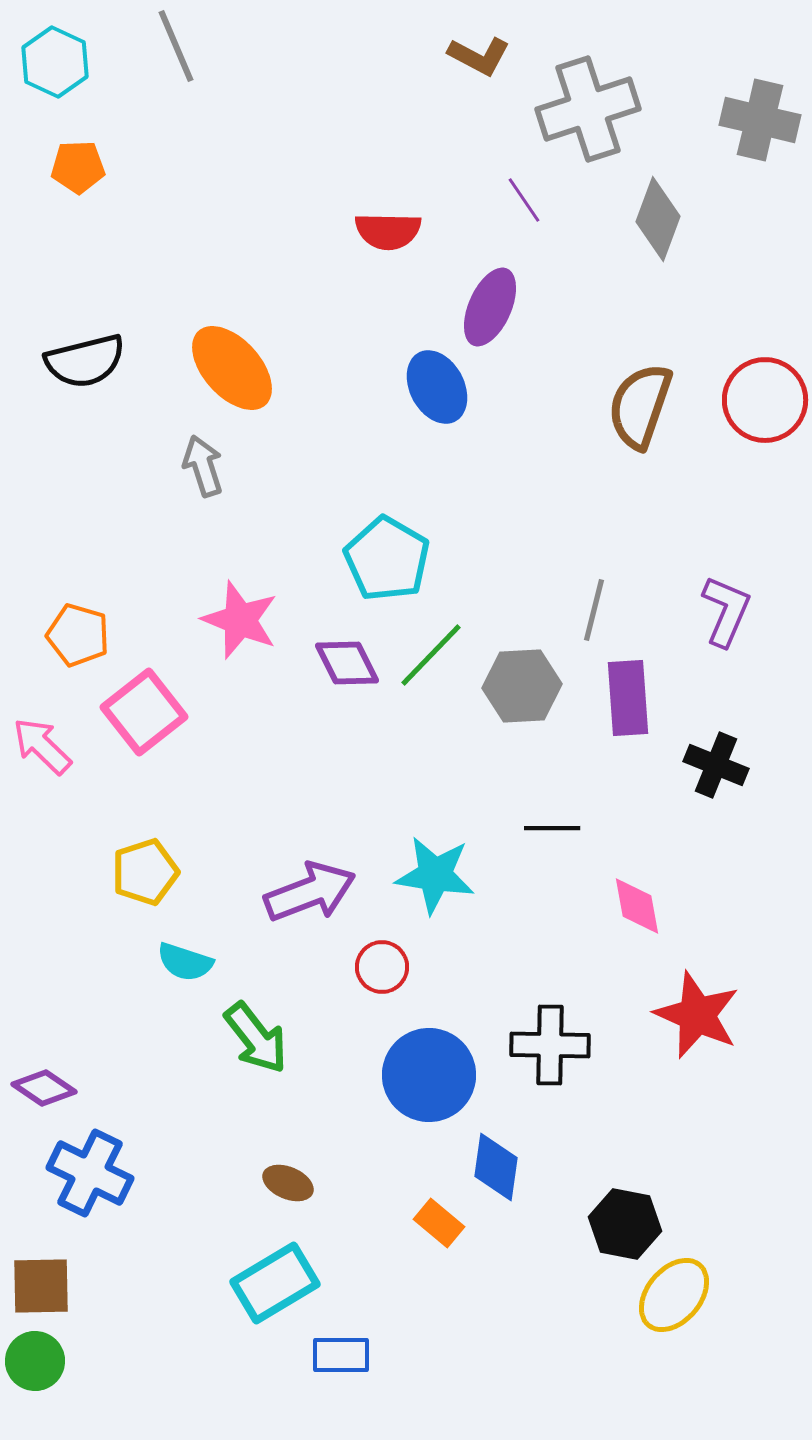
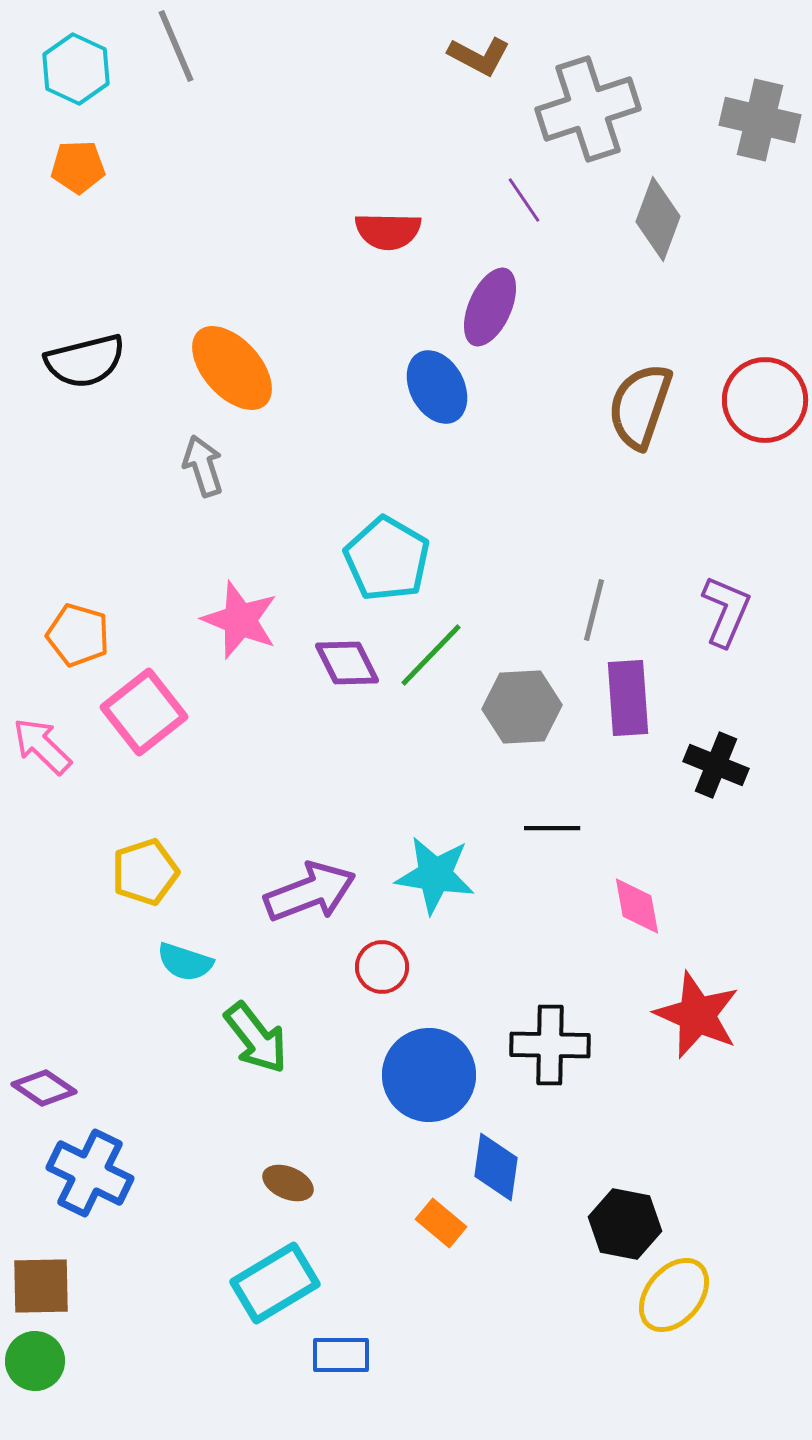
cyan hexagon at (55, 62): moved 21 px right, 7 px down
gray hexagon at (522, 686): moved 21 px down
orange rectangle at (439, 1223): moved 2 px right
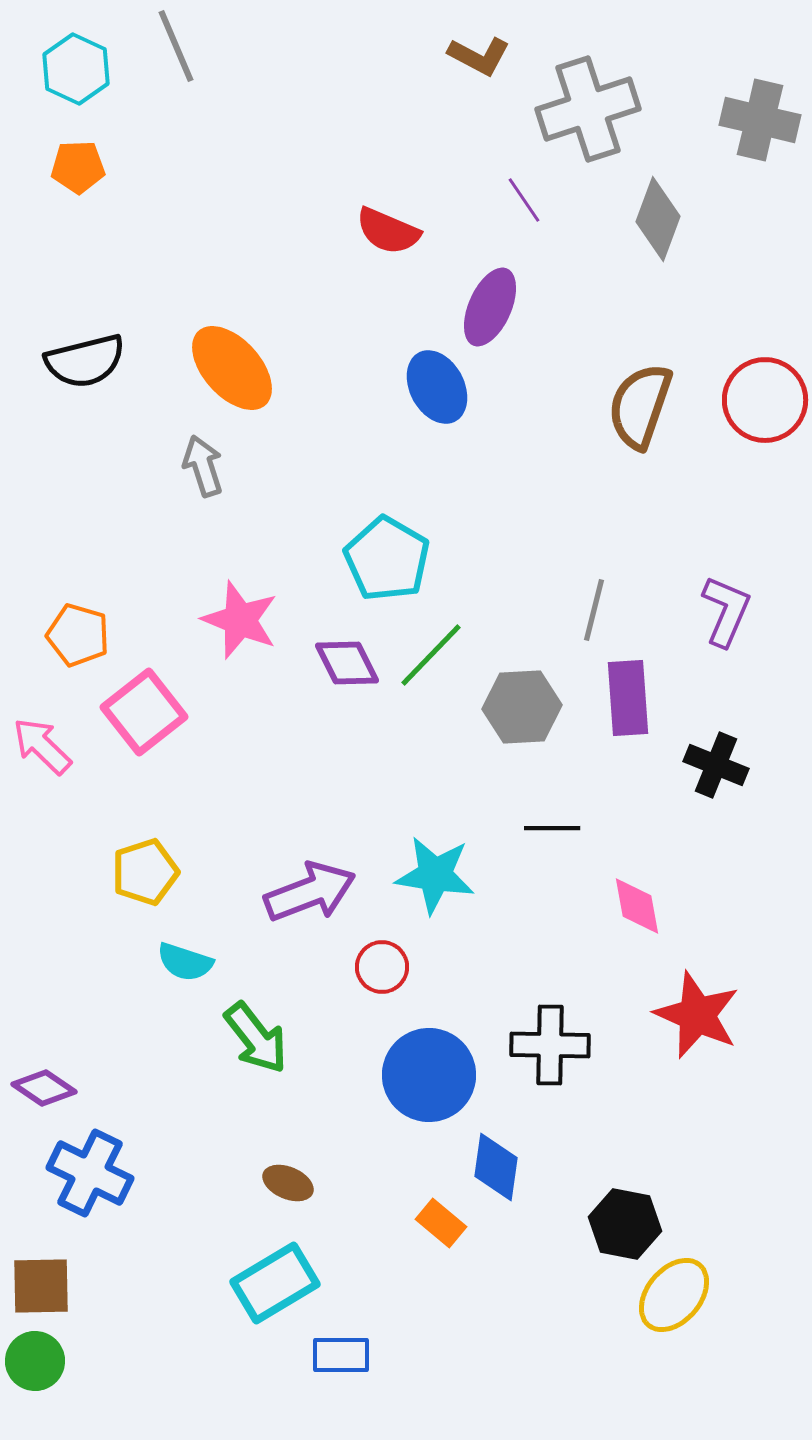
red semicircle at (388, 231): rotated 22 degrees clockwise
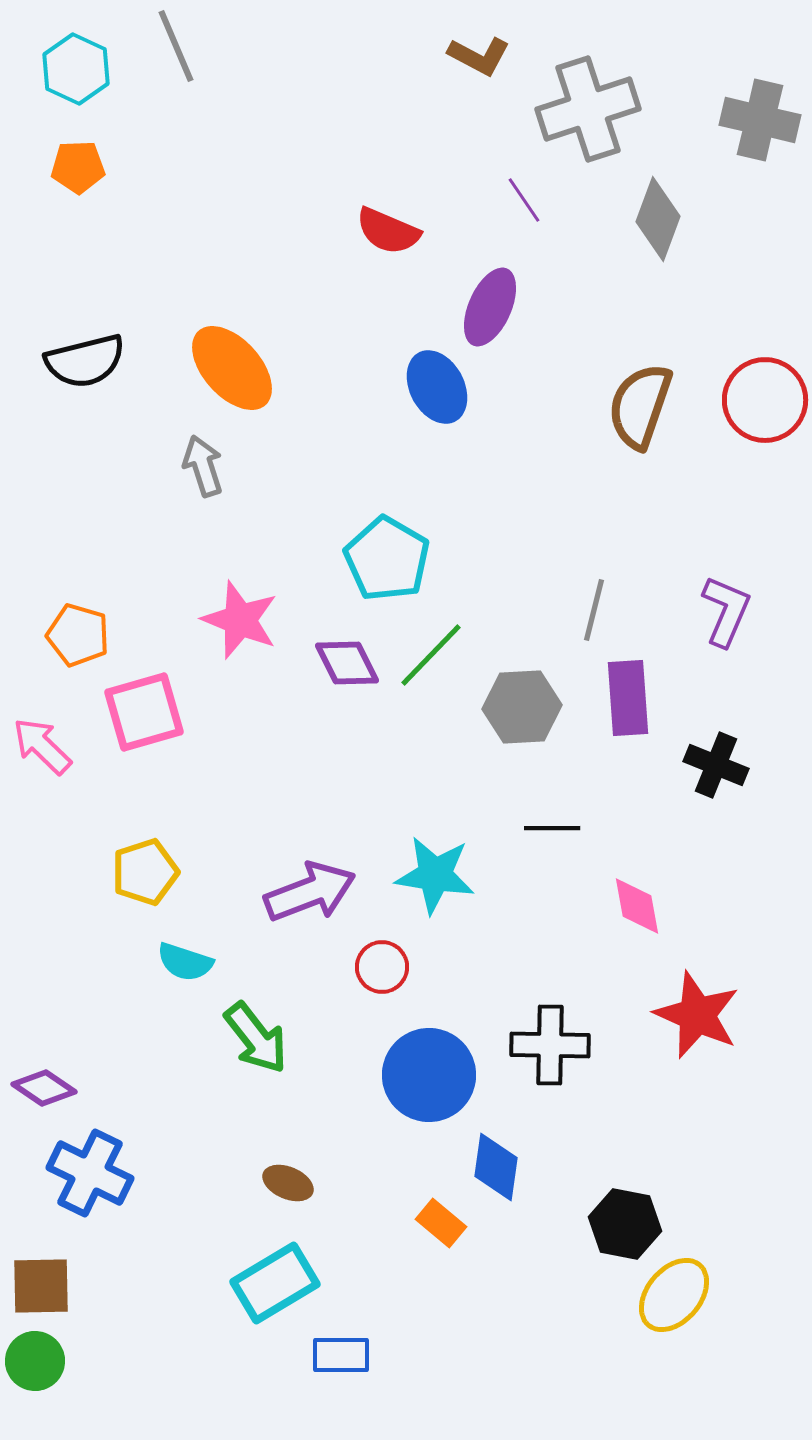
pink square at (144, 712): rotated 22 degrees clockwise
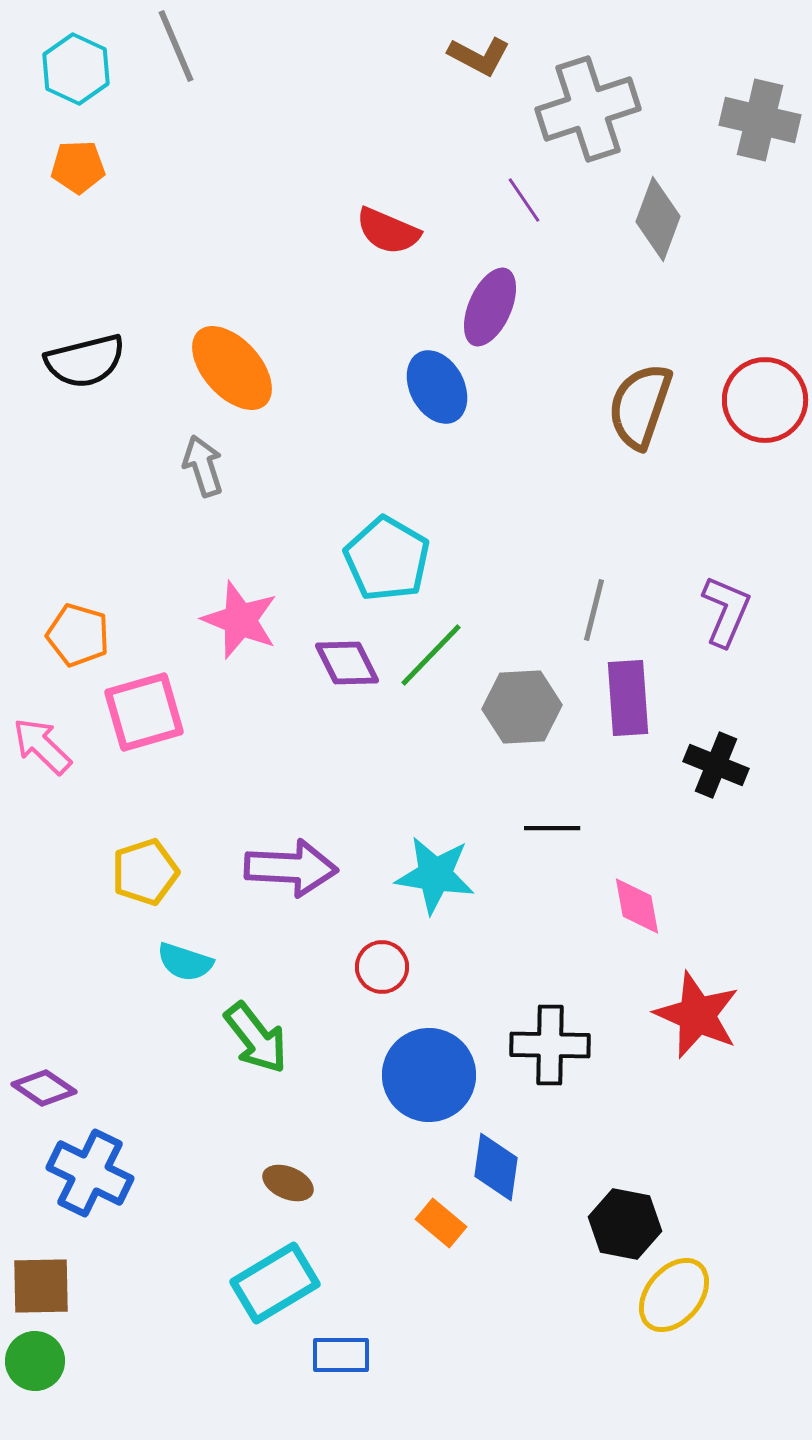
purple arrow at (310, 892): moved 19 px left, 24 px up; rotated 24 degrees clockwise
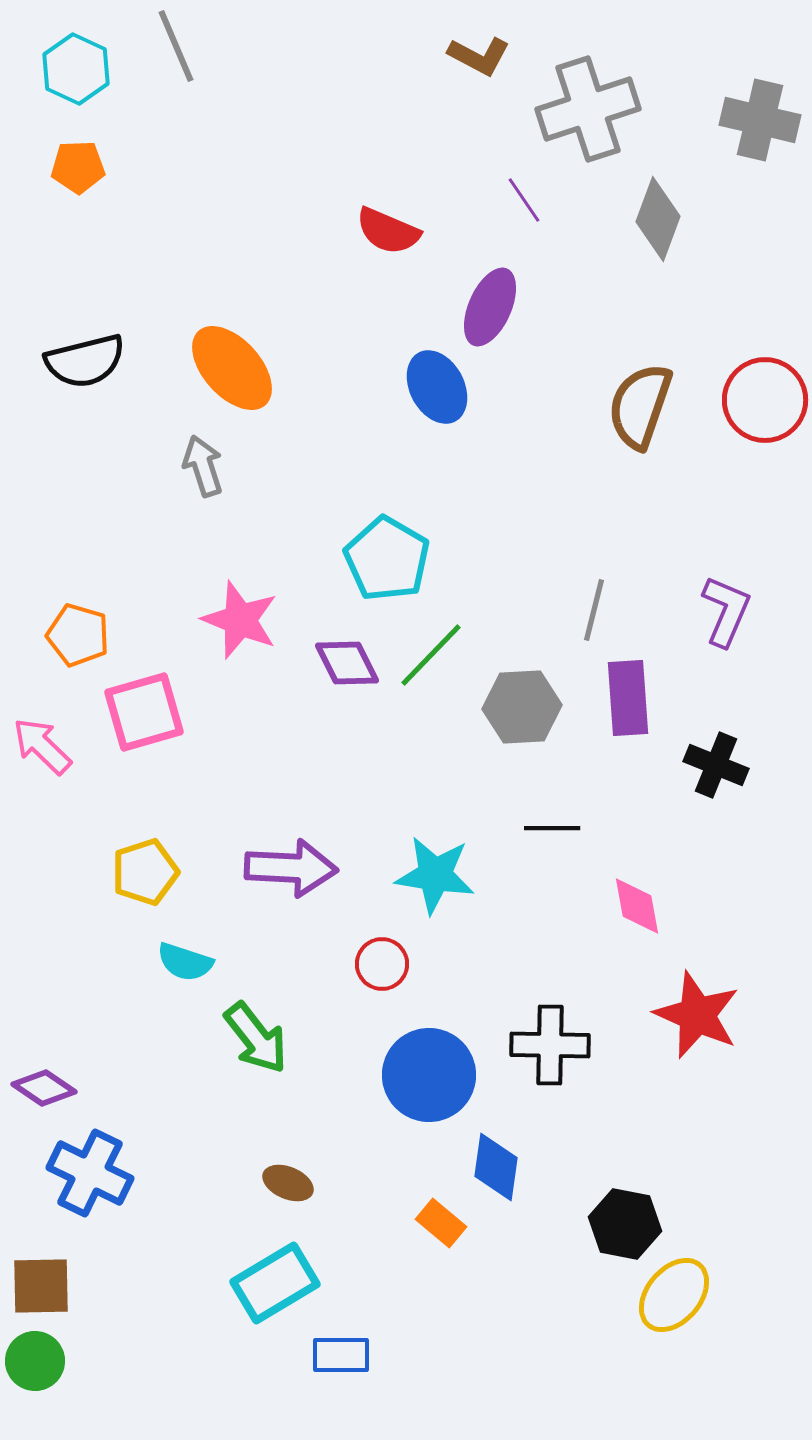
red circle at (382, 967): moved 3 px up
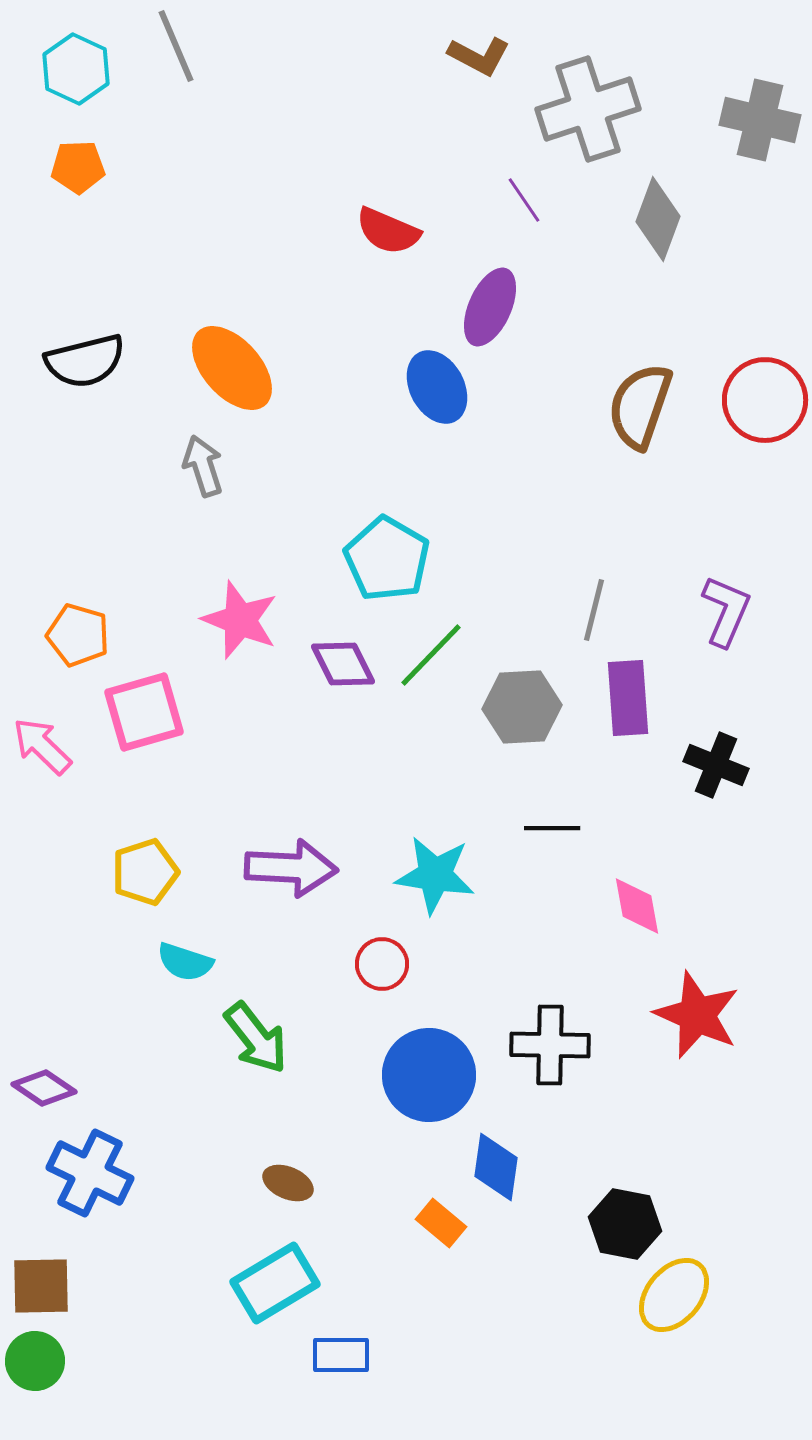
purple diamond at (347, 663): moved 4 px left, 1 px down
